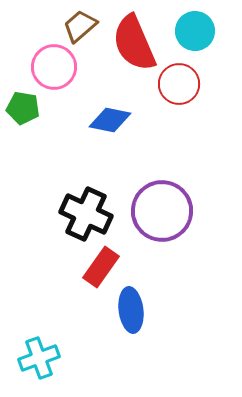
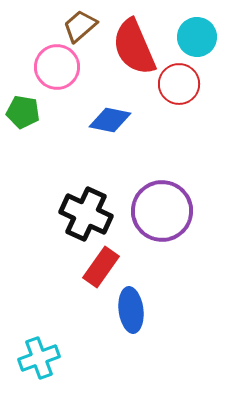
cyan circle: moved 2 px right, 6 px down
red semicircle: moved 4 px down
pink circle: moved 3 px right
green pentagon: moved 4 px down
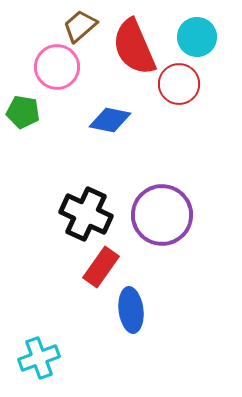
purple circle: moved 4 px down
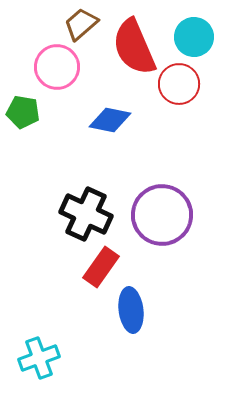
brown trapezoid: moved 1 px right, 2 px up
cyan circle: moved 3 px left
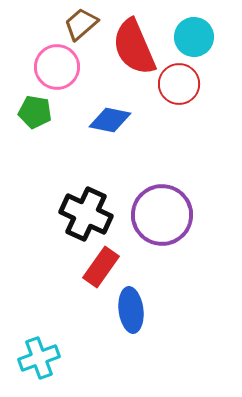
green pentagon: moved 12 px right
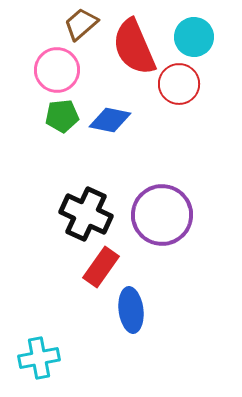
pink circle: moved 3 px down
green pentagon: moved 27 px right, 4 px down; rotated 16 degrees counterclockwise
cyan cross: rotated 9 degrees clockwise
